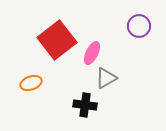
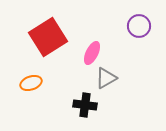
red square: moved 9 px left, 3 px up; rotated 6 degrees clockwise
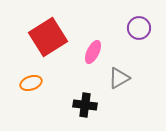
purple circle: moved 2 px down
pink ellipse: moved 1 px right, 1 px up
gray triangle: moved 13 px right
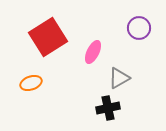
black cross: moved 23 px right, 3 px down; rotated 20 degrees counterclockwise
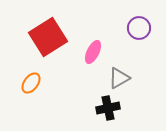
orange ellipse: rotated 35 degrees counterclockwise
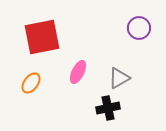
red square: moved 6 px left; rotated 21 degrees clockwise
pink ellipse: moved 15 px left, 20 px down
